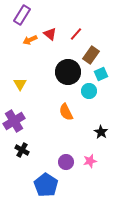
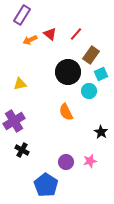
yellow triangle: rotated 48 degrees clockwise
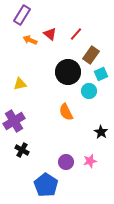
orange arrow: rotated 48 degrees clockwise
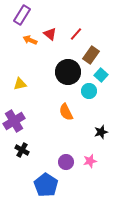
cyan square: moved 1 px down; rotated 24 degrees counterclockwise
black star: rotated 24 degrees clockwise
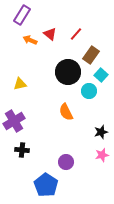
black cross: rotated 24 degrees counterclockwise
pink star: moved 12 px right, 6 px up
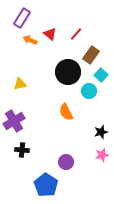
purple rectangle: moved 3 px down
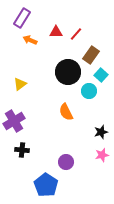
red triangle: moved 6 px right, 2 px up; rotated 40 degrees counterclockwise
yellow triangle: rotated 24 degrees counterclockwise
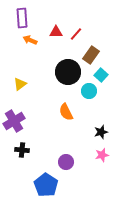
purple rectangle: rotated 36 degrees counterclockwise
